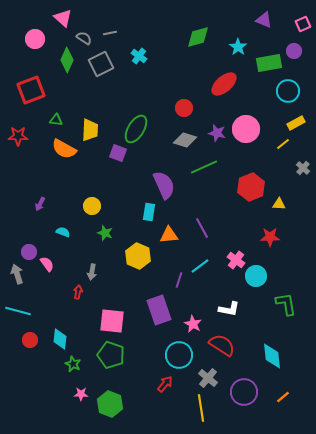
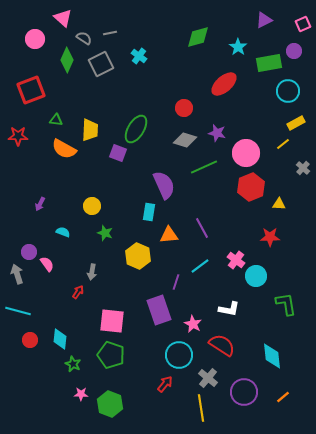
purple triangle at (264, 20): rotated 48 degrees counterclockwise
pink circle at (246, 129): moved 24 px down
purple line at (179, 280): moved 3 px left, 2 px down
red arrow at (78, 292): rotated 24 degrees clockwise
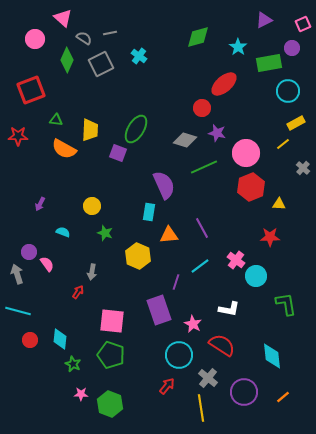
purple circle at (294, 51): moved 2 px left, 3 px up
red circle at (184, 108): moved 18 px right
red arrow at (165, 384): moved 2 px right, 2 px down
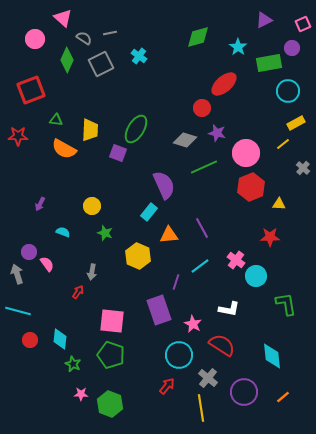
cyan rectangle at (149, 212): rotated 30 degrees clockwise
